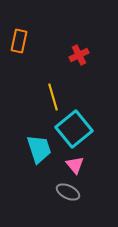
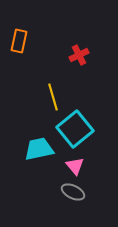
cyan square: moved 1 px right
cyan trapezoid: rotated 84 degrees counterclockwise
pink triangle: moved 1 px down
gray ellipse: moved 5 px right
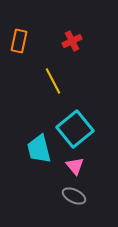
red cross: moved 7 px left, 14 px up
yellow line: moved 16 px up; rotated 12 degrees counterclockwise
cyan trapezoid: rotated 92 degrees counterclockwise
gray ellipse: moved 1 px right, 4 px down
